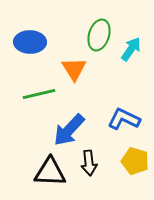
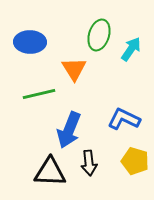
blue arrow: rotated 21 degrees counterclockwise
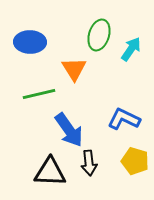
blue arrow: rotated 57 degrees counterclockwise
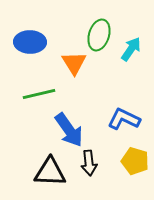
orange triangle: moved 6 px up
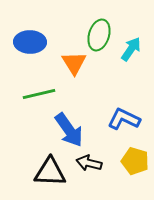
black arrow: rotated 110 degrees clockwise
